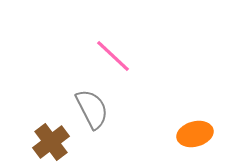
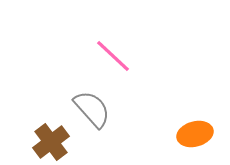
gray semicircle: rotated 15 degrees counterclockwise
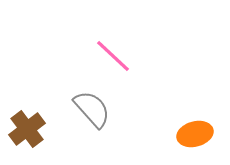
brown cross: moved 24 px left, 13 px up
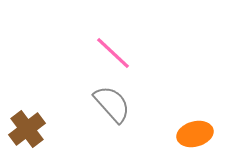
pink line: moved 3 px up
gray semicircle: moved 20 px right, 5 px up
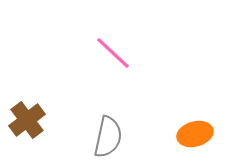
gray semicircle: moved 4 px left, 33 px down; rotated 54 degrees clockwise
brown cross: moved 9 px up
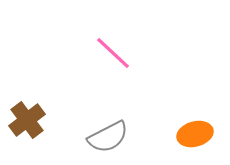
gray semicircle: rotated 51 degrees clockwise
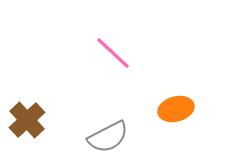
brown cross: rotated 6 degrees counterclockwise
orange ellipse: moved 19 px left, 25 px up
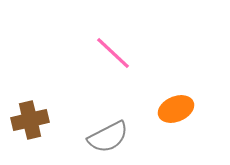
orange ellipse: rotated 8 degrees counterclockwise
brown cross: moved 3 px right; rotated 30 degrees clockwise
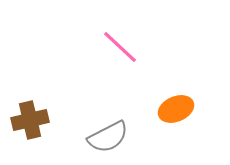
pink line: moved 7 px right, 6 px up
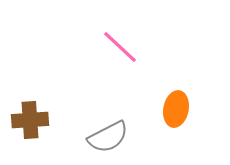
orange ellipse: rotated 56 degrees counterclockwise
brown cross: rotated 9 degrees clockwise
